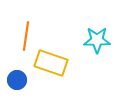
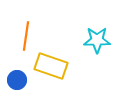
yellow rectangle: moved 3 px down
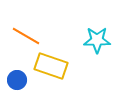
orange line: rotated 68 degrees counterclockwise
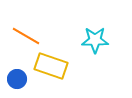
cyan star: moved 2 px left
blue circle: moved 1 px up
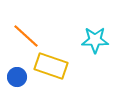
orange line: rotated 12 degrees clockwise
blue circle: moved 2 px up
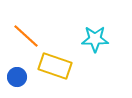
cyan star: moved 1 px up
yellow rectangle: moved 4 px right
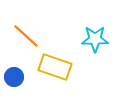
yellow rectangle: moved 1 px down
blue circle: moved 3 px left
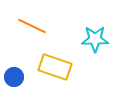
orange line: moved 6 px right, 10 px up; rotated 16 degrees counterclockwise
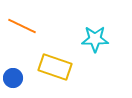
orange line: moved 10 px left
blue circle: moved 1 px left, 1 px down
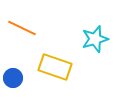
orange line: moved 2 px down
cyan star: rotated 16 degrees counterclockwise
